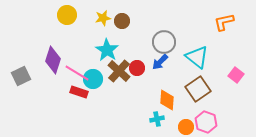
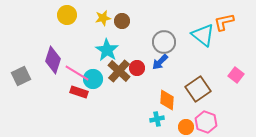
cyan triangle: moved 6 px right, 22 px up
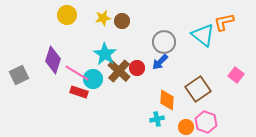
cyan star: moved 2 px left, 4 px down
gray square: moved 2 px left, 1 px up
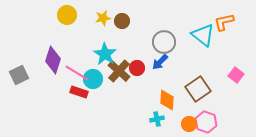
orange circle: moved 3 px right, 3 px up
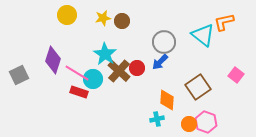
brown square: moved 2 px up
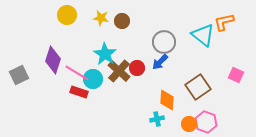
yellow star: moved 2 px left; rotated 21 degrees clockwise
pink square: rotated 14 degrees counterclockwise
